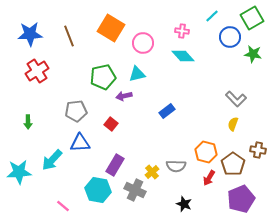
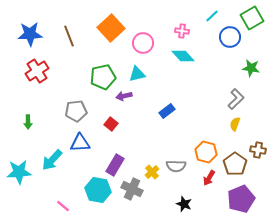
orange square: rotated 16 degrees clockwise
green star: moved 2 px left, 14 px down
gray L-shape: rotated 90 degrees counterclockwise
yellow semicircle: moved 2 px right
brown pentagon: moved 2 px right
gray cross: moved 3 px left, 1 px up
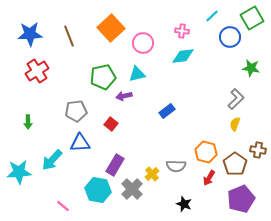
cyan diamond: rotated 55 degrees counterclockwise
yellow cross: moved 2 px down
gray cross: rotated 20 degrees clockwise
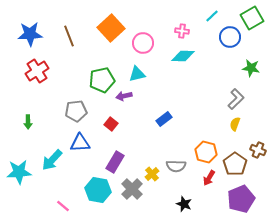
cyan diamond: rotated 10 degrees clockwise
green pentagon: moved 1 px left, 3 px down
blue rectangle: moved 3 px left, 8 px down
brown cross: rotated 14 degrees clockwise
purple rectangle: moved 3 px up
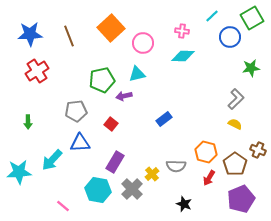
green star: rotated 18 degrees counterclockwise
yellow semicircle: rotated 96 degrees clockwise
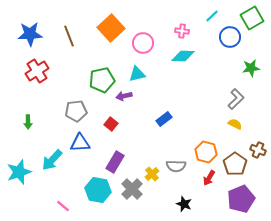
cyan star: rotated 15 degrees counterclockwise
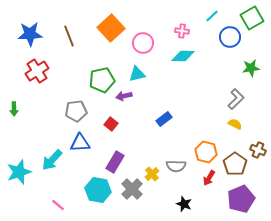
green arrow: moved 14 px left, 13 px up
pink line: moved 5 px left, 1 px up
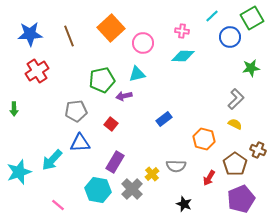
orange hexagon: moved 2 px left, 13 px up
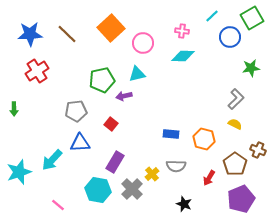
brown line: moved 2 px left, 2 px up; rotated 25 degrees counterclockwise
blue rectangle: moved 7 px right, 15 px down; rotated 42 degrees clockwise
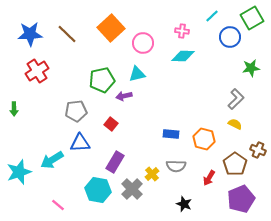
cyan arrow: rotated 15 degrees clockwise
